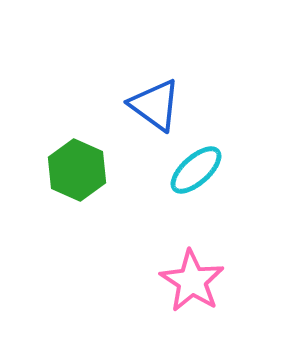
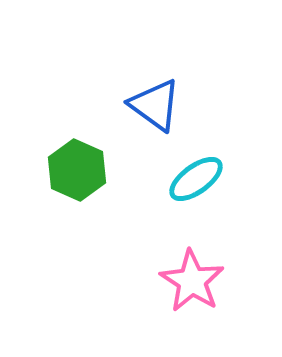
cyan ellipse: moved 9 px down; rotated 6 degrees clockwise
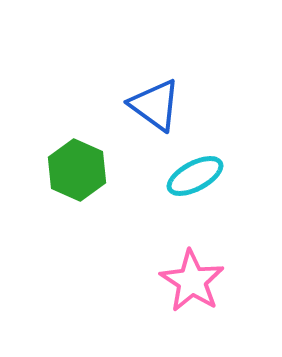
cyan ellipse: moved 1 px left, 3 px up; rotated 8 degrees clockwise
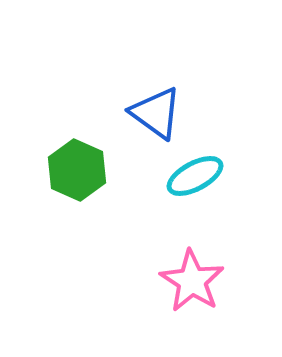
blue triangle: moved 1 px right, 8 px down
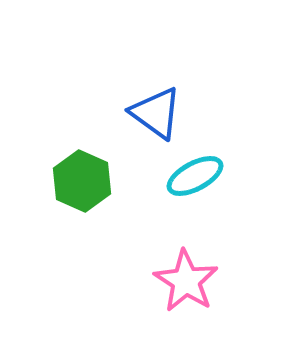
green hexagon: moved 5 px right, 11 px down
pink star: moved 6 px left
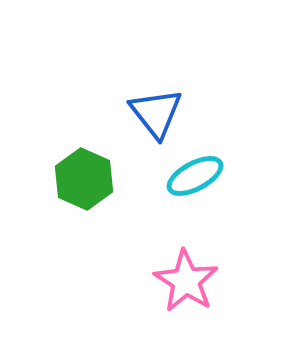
blue triangle: rotated 16 degrees clockwise
green hexagon: moved 2 px right, 2 px up
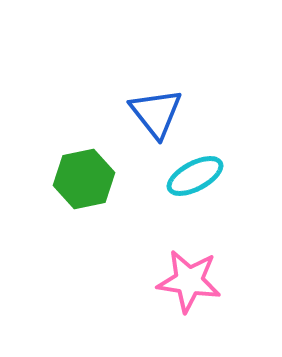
green hexagon: rotated 24 degrees clockwise
pink star: moved 3 px right; rotated 24 degrees counterclockwise
